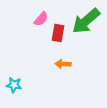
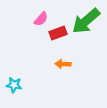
red rectangle: rotated 60 degrees clockwise
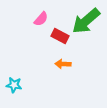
red rectangle: moved 2 px right, 3 px down; rotated 48 degrees clockwise
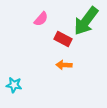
green arrow: rotated 12 degrees counterclockwise
red rectangle: moved 3 px right, 3 px down
orange arrow: moved 1 px right, 1 px down
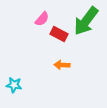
pink semicircle: moved 1 px right
red rectangle: moved 4 px left, 5 px up
orange arrow: moved 2 px left
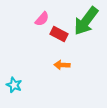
cyan star: rotated 14 degrees clockwise
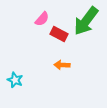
cyan star: moved 1 px right, 5 px up
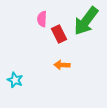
pink semicircle: rotated 140 degrees clockwise
red rectangle: rotated 36 degrees clockwise
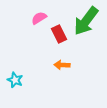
pink semicircle: moved 3 px left, 1 px up; rotated 56 degrees clockwise
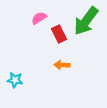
cyan star: rotated 14 degrees counterclockwise
